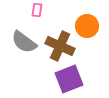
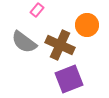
pink rectangle: rotated 32 degrees clockwise
orange circle: moved 1 px up
brown cross: moved 1 px up
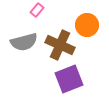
gray semicircle: rotated 52 degrees counterclockwise
